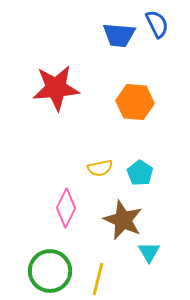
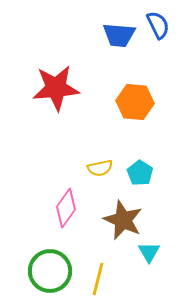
blue semicircle: moved 1 px right, 1 px down
pink diamond: rotated 9 degrees clockwise
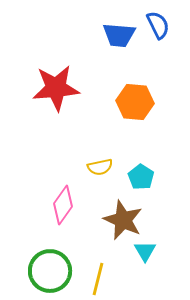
yellow semicircle: moved 1 px up
cyan pentagon: moved 1 px right, 4 px down
pink diamond: moved 3 px left, 3 px up
cyan triangle: moved 4 px left, 1 px up
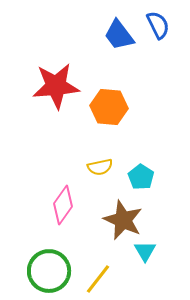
blue trapezoid: rotated 48 degrees clockwise
red star: moved 2 px up
orange hexagon: moved 26 px left, 5 px down
green circle: moved 1 px left
yellow line: rotated 24 degrees clockwise
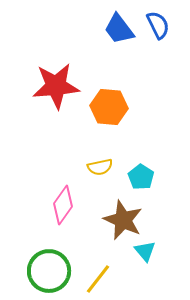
blue trapezoid: moved 6 px up
cyan triangle: rotated 10 degrees counterclockwise
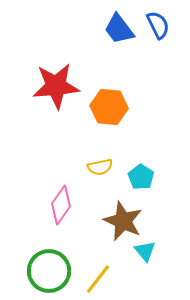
pink diamond: moved 2 px left
brown star: moved 1 px down
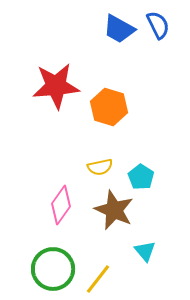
blue trapezoid: rotated 24 degrees counterclockwise
orange hexagon: rotated 12 degrees clockwise
brown star: moved 9 px left, 11 px up
green circle: moved 4 px right, 2 px up
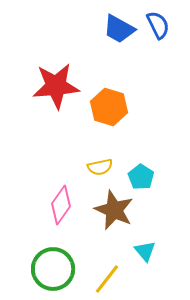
yellow line: moved 9 px right
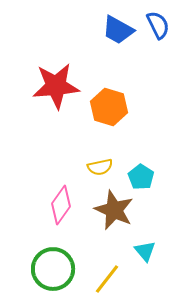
blue trapezoid: moved 1 px left, 1 px down
